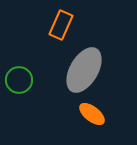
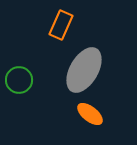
orange ellipse: moved 2 px left
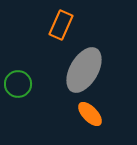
green circle: moved 1 px left, 4 px down
orange ellipse: rotated 8 degrees clockwise
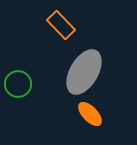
orange rectangle: rotated 68 degrees counterclockwise
gray ellipse: moved 2 px down
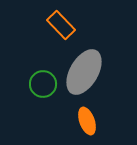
green circle: moved 25 px right
orange ellipse: moved 3 px left, 7 px down; rotated 24 degrees clockwise
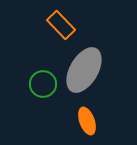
gray ellipse: moved 2 px up
